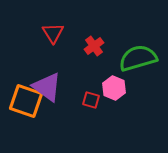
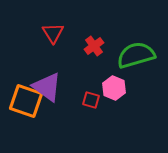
green semicircle: moved 2 px left, 3 px up
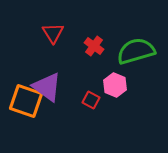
red cross: rotated 18 degrees counterclockwise
green semicircle: moved 4 px up
pink hexagon: moved 1 px right, 3 px up
red square: rotated 12 degrees clockwise
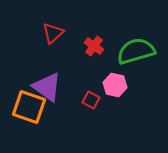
red triangle: rotated 20 degrees clockwise
pink hexagon: rotated 10 degrees counterclockwise
orange square: moved 3 px right, 6 px down
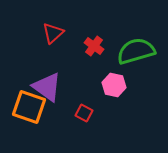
pink hexagon: moved 1 px left
red square: moved 7 px left, 13 px down
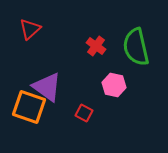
red triangle: moved 23 px left, 4 px up
red cross: moved 2 px right
green semicircle: moved 4 px up; rotated 87 degrees counterclockwise
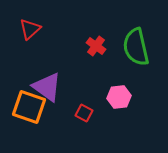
pink hexagon: moved 5 px right, 12 px down; rotated 20 degrees counterclockwise
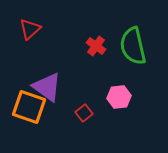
green semicircle: moved 3 px left, 1 px up
red square: rotated 24 degrees clockwise
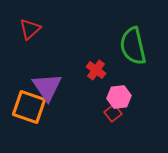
red cross: moved 24 px down
purple triangle: rotated 20 degrees clockwise
red square: moved 29 px right
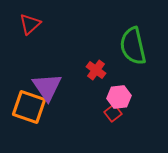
red triangle: moved 5 px up
